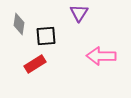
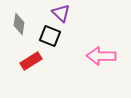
purple triangle: moved 18 px left; rotated 18 degrees counterclockwise
black square: moved 4 px right; rotated 25 degrees clockwise
red rectangle: moved 4 px left, 3 px up
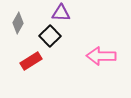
purple triangle: rotated 42 degrees counterclockwise
gray diamond: moved 1 px left, 1 px up; rotated 20 degrees clockwise
black square: rotated 25 degrees clockwise
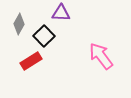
gray diamond: moved 1 px right, 1 px down
black square: moved 6 px left
pink arrow: rotated 52 degrees clockwise
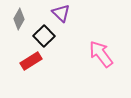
purple triangle: rotated 42 degrees clockwise
gray diamond: moved 5 px up
pink arrow: moved 2 px up
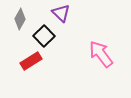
gray diamond: moved 1 px right
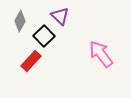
purple triangle: moved 1 px left, 3 px down
gray diamond: moved 2 px down
red rectangle: rotated 15 degrees counterclockwise
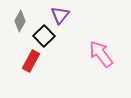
purple triangle: moved 1 px up; rotated 24 degrees clockwise
red rectangle: rotated 15 degrees counterclockwise
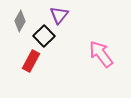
purple triangle: moved 1 px left
